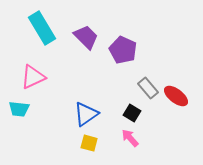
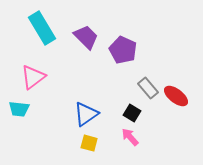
pink triangle: rotated 12 degrees counterclockwise
pink arrow: moved 1 px up
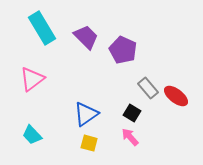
pink triangle: moved 1 px left, 2 px down
cyan trapezoid: moved 13 px right, 26 px down; rotated 40 degrees clockwise
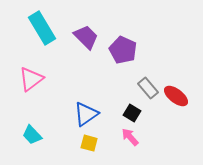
pink triangle: moved 1 px left
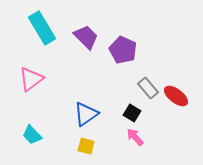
pink arrow: moved 5 px right
yellow square: moved 3 px left, 3 px down
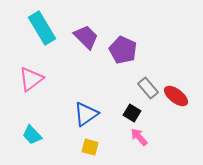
pink arrow: moved 4 px right
yellow square: moved 4 px right, 1 px down
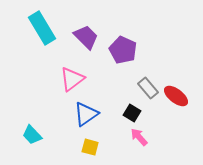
pink triangle: moved 41 px right
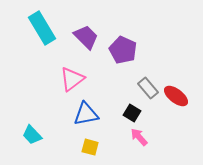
blue triangle: rotated 24 degrees clockwise
